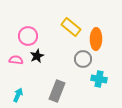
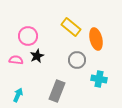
orange ellipse: rotated 15 degrees counterclockwise
gray circle: moved 6 px left, 1 px down
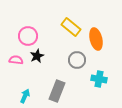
cyan arrow: moved 7 px right, 1 px down
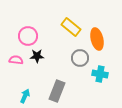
orange ellipse: moved 1 px right
black star: rotated 24 degrees clockwise
gray circle: moved 3 px right, 2 px up
cyan cross: moved 1 px right, 5 px up
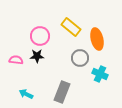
pink circle: moved 12 px right
cyan cross: rotated 14 degrees clockwise
gray rectangle: moved 5 px right, 1 px down
cyan arrow: moved 1 px right, 2 px up; rotated 88 degrees counterclockwise
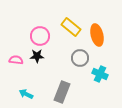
orange ellipse: moved 4 px up
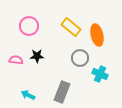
pink circle: moved 11 px left, 10 px up
cyan arrow: moved 2 px right, 1 px down
